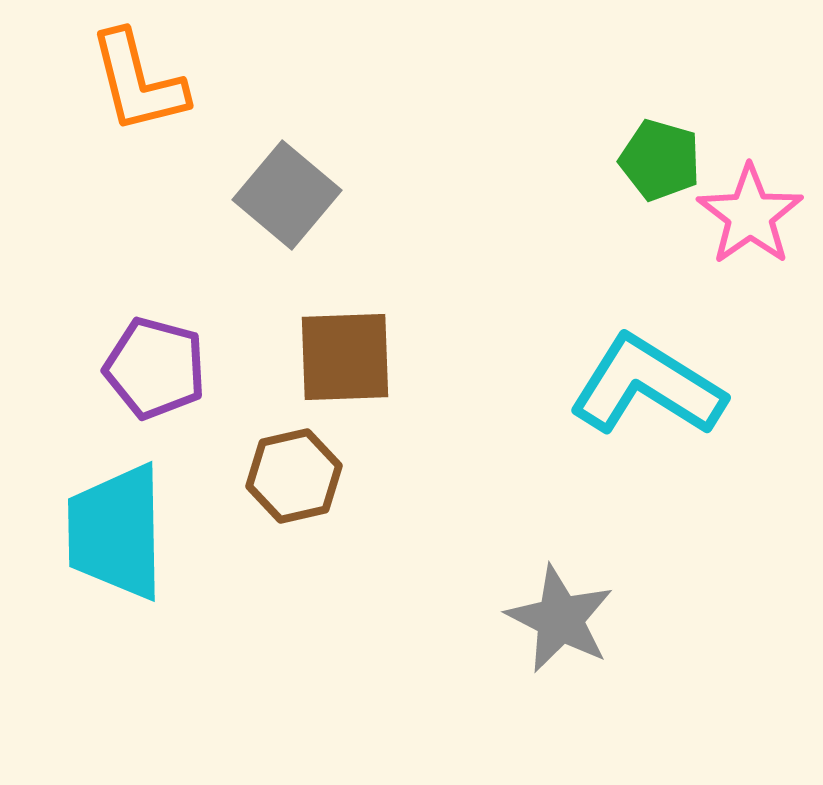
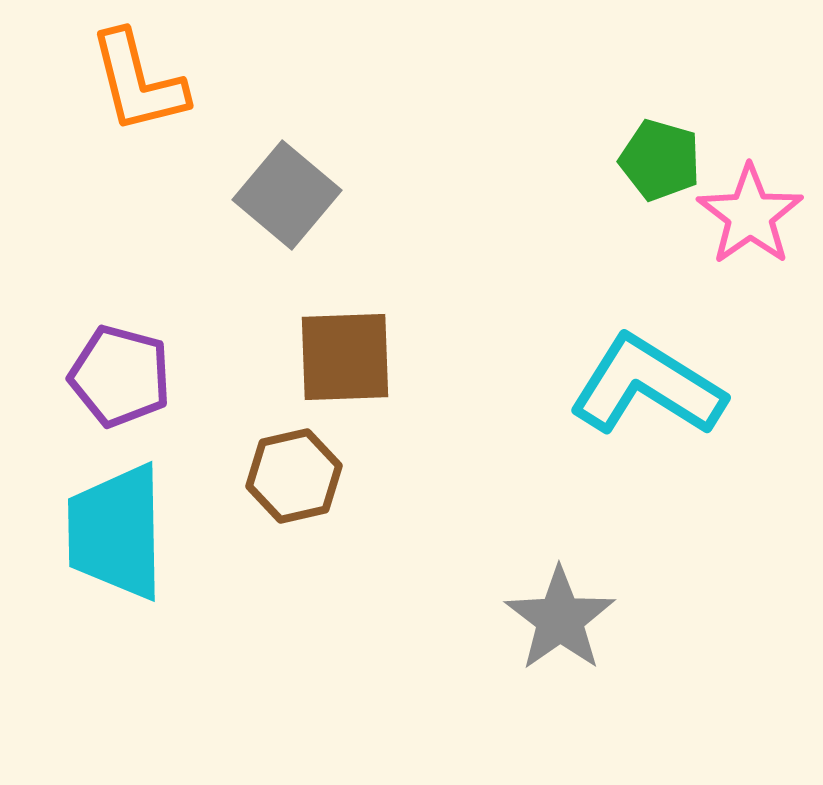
purple pentagon: moved 35 px left, 8 px down
gray star: rotated 10 degrees clockwise
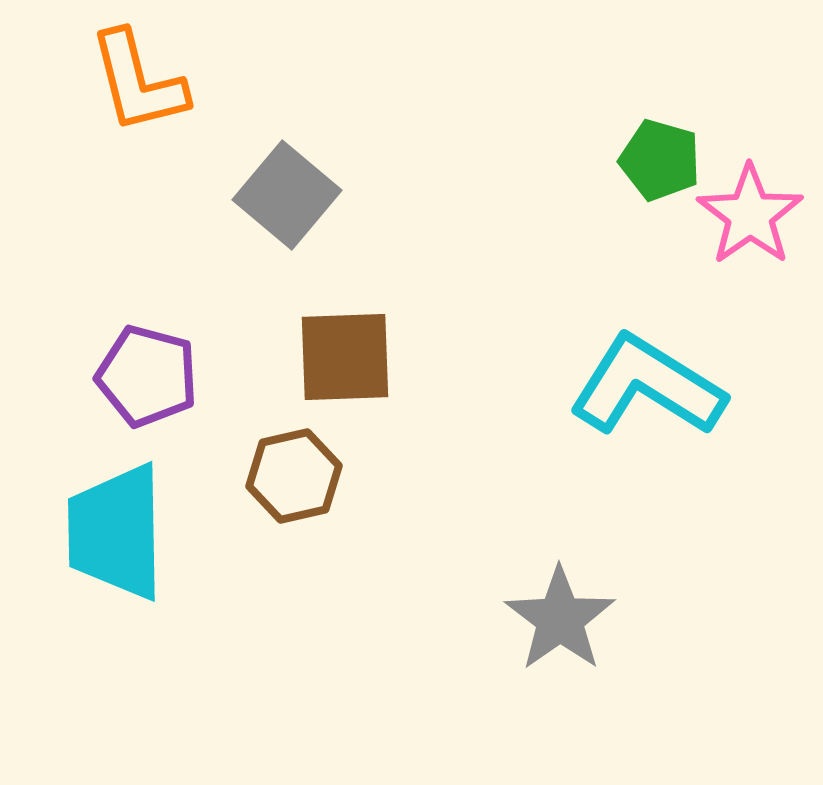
purple pentagon: moved 27 px right
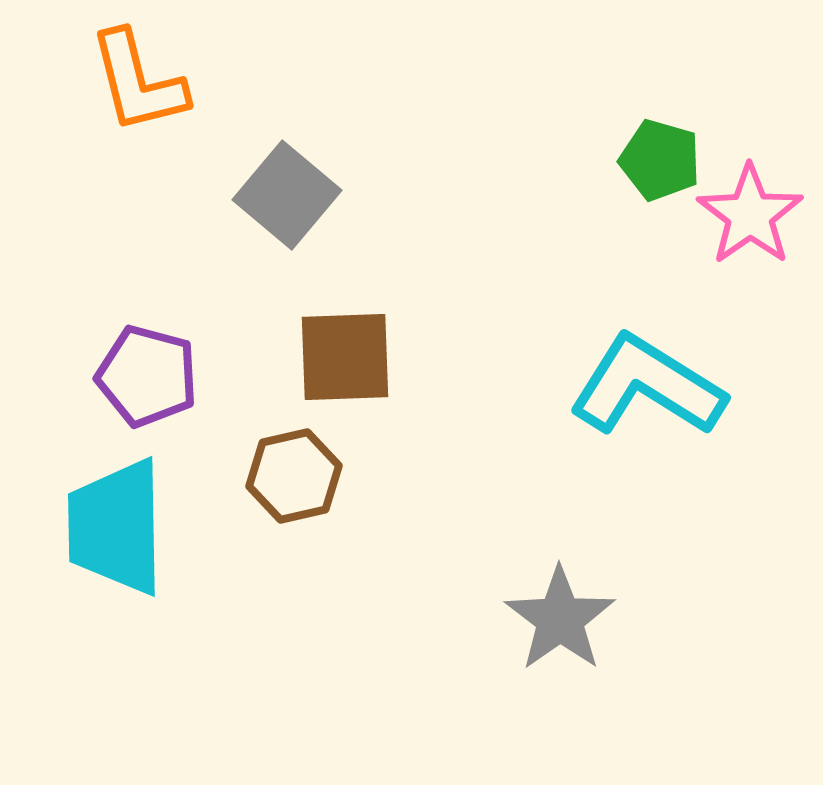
cyan trapezoid: moved 5 px up
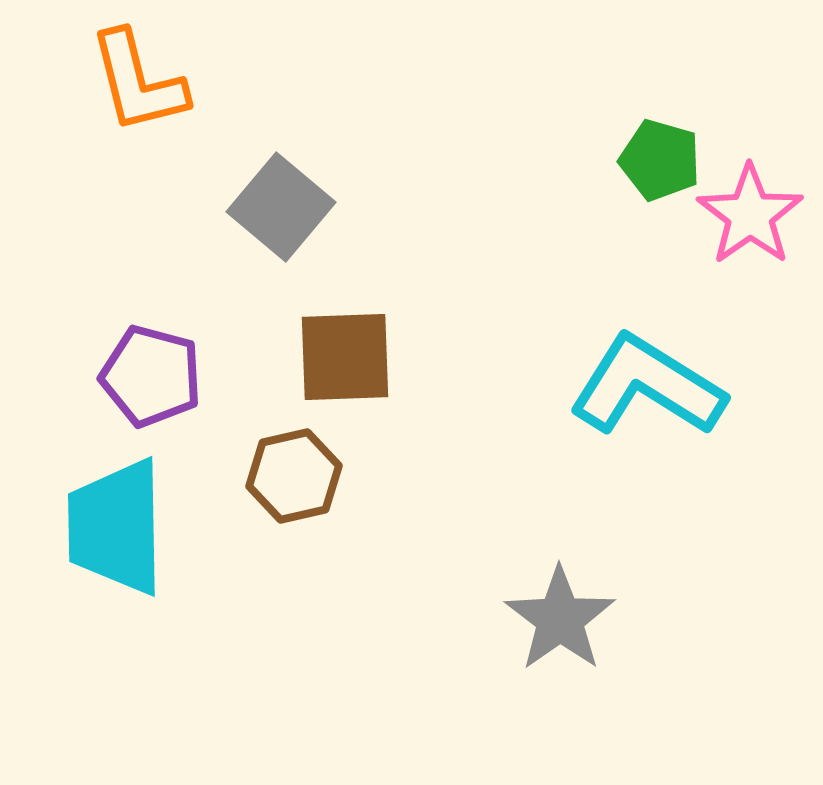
gray square: moved 6 px left, 12 px down
purple pentagon: moved 4 px right
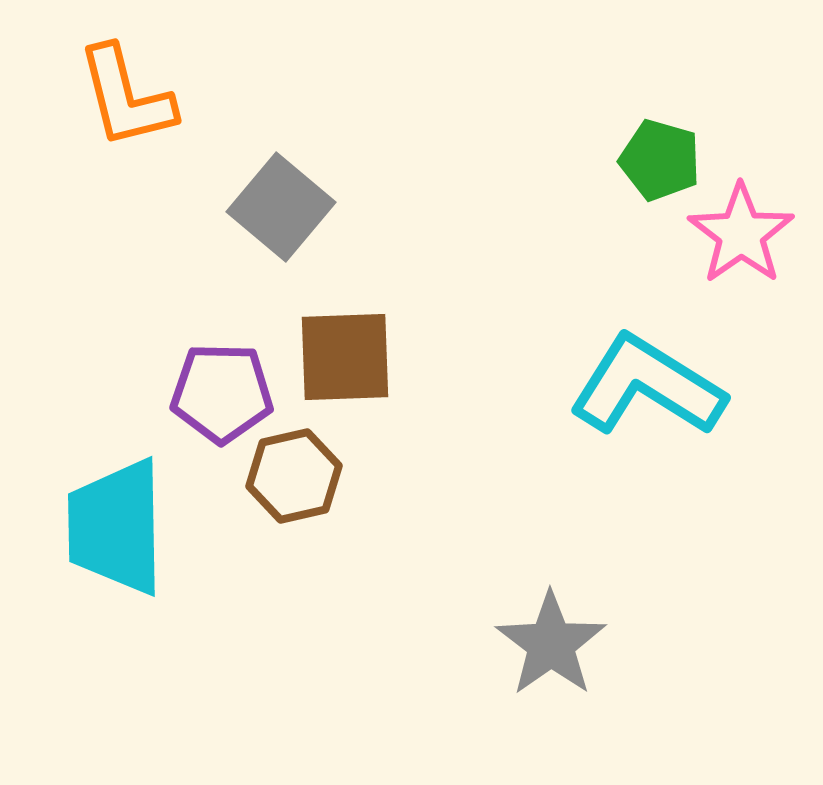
orange L-shape: moved 12 px left, 15 px down
pink star: moved 9 px left, 19 px down
purple pentagon: moved 71 px right, 17 px down; rotated 14 degrees counterclockwise
gray star: moved 9 px left, 25 px down
